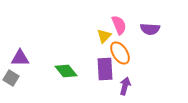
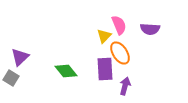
purple triangle: moved 1 px up; rotated 42 degrees counterclockwise
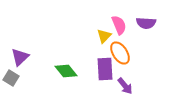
purple semicircle: moved 4 px left, 6 px up
purple arrow: rotated 126 degrees clockwise
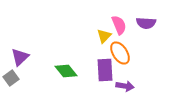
purple rectangle: moved 1 px down
gray square: rotated 21 degrees clockwise
purple arrow: rotated 42 degrees counterclockwise
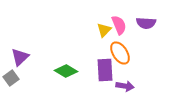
yellow triangle: moved 6 px up
green diamond: rotated 20 degrees counterclockwise
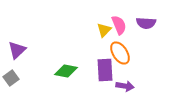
purple triangle: moved 3 px left, 7 px up
green diamond: rotated 20 degrees counterclockwise
